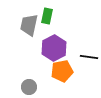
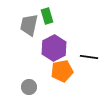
green rectangle: rotated 28 degrees counterclockwise
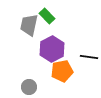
green rectangle: rotated 28 degrees counterclockwise
purple hexagon: moved 2 px left, 1 px down
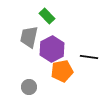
gray trapezoid: moved 12 px down
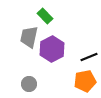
green rectangle: moved 2 px left
black line: rotated 30 degrees counterclockwise
orange pentagon: moved 23 px right, 10 px down
gray circle: moved 3 px up
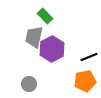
gray trapezoid: moved 5 px right
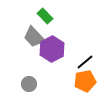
gray trapezoid: rotated 55 degrees counterclockwise
black line: moved 4 px left, 5 px down; rotated 18 degrees counterclockwise
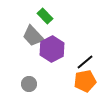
gray trapezoid: moved 1 px left, 1 px up
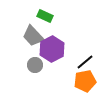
green rectangle: rotated 21 degrees counterclockwise
gray circle: moved 6 px right, 19 px up
